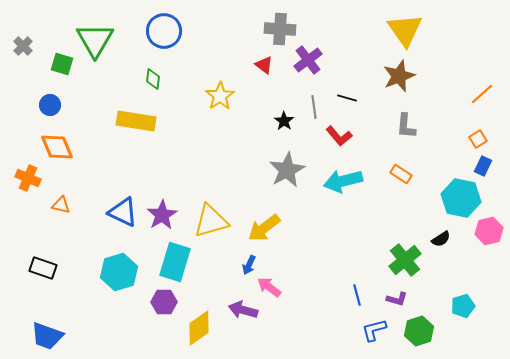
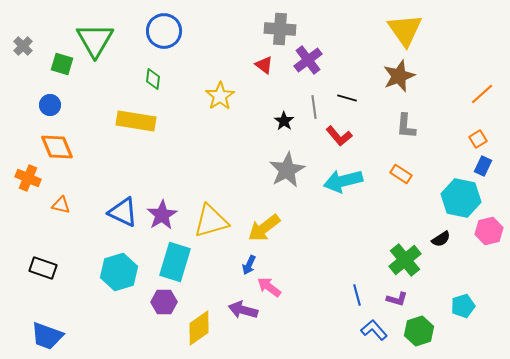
blue L-shape at (374, 330): rotated 64 degrees clockwise
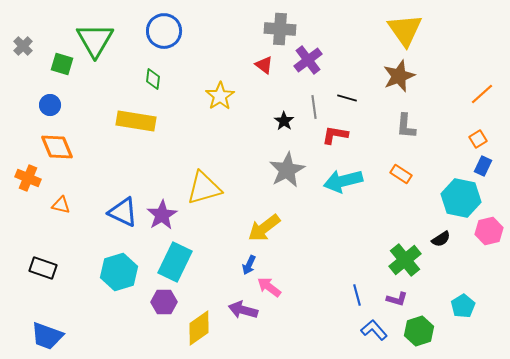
red L-shape at (339, 136): moved 4 px left, 1 px up; rotated 140 degrees clockwise
yellow triangle at (211, 221): moved 7 px left, 33 px up
cyan rectangle at (175, 262): rotated 9 degrees clockwise
cyan pentagon at (463, 306): rotated 15 degrees counterclockwise
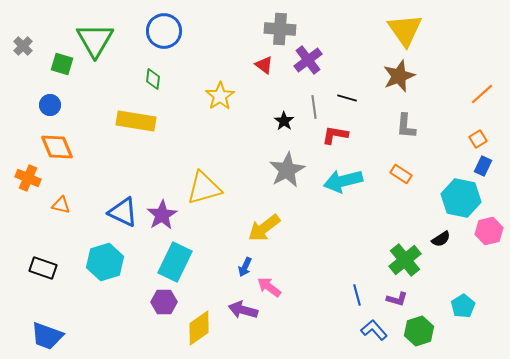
blue arrow at (249, 265): moved 4 px left, 2 px down
cyan hexagon at (119, 272): moved 14 px left, 10 px up
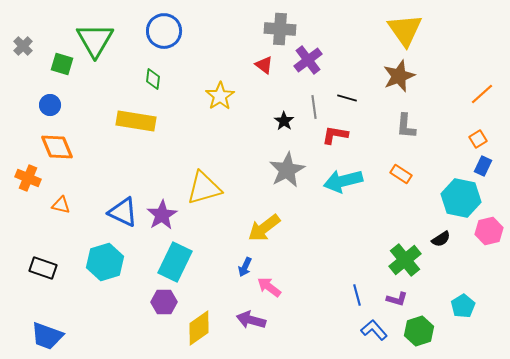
purple arrow at (243, 310): moved 8 px right, 10 px down
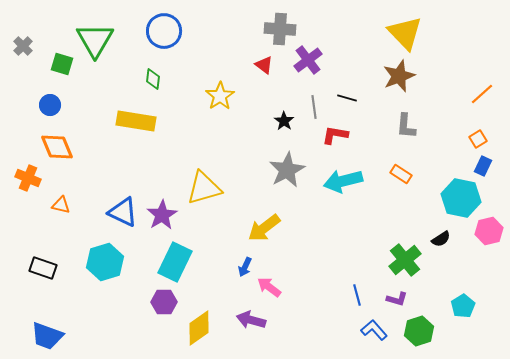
yellow triangle at (405, 30): moved 3 px down; rotated 9 degrees counterclockwise
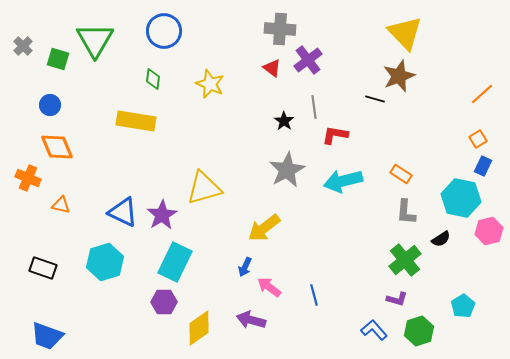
green square at (62, 64): moved 4 px left, 5 px up
red triangle at (264, 65): moved 8 px right, 3 px down
yellow star at (220, 96): moved 10 px left, 12 px up; rotated 16 degrees counterclockwise
black line at (347, 98): moved 28 px right, 1 px down
gray L-shape at (406, 126): moved 86 px down
blue line at (357, 295): moved 43 px left
